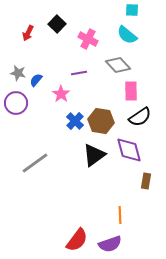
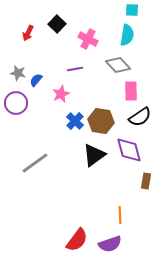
cyan semicircle: rotated 120 degrees counterclockwise
purple line: moved 4 px left, 4 px up
pink star: rotated 12 degrees clockwise
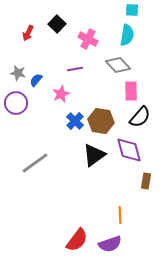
black semicircle: rotated 15 degrees counterclockwise
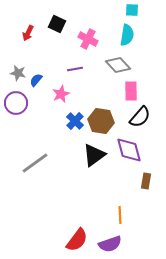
black square: rotated 18 degrees counterclockwise
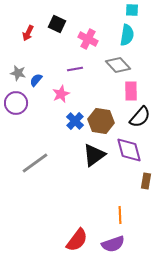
purple semicircle: moved 3 px right
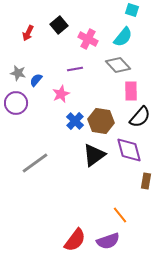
cyan square: rotated 16 degrees clockwise
black square: moved 2 px right, 1 px down; rotated 24 degrees clockwise
cyan semicircle: moved 4 px left, 2 px down; rotated 30 degrees clockwise
orange line: rotated 36 degrees counterclockwise
red semicircle: moved 2 px left
purple semicircle: moved 5 px left, 3 px up
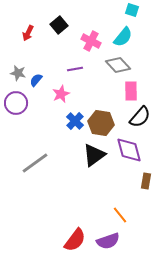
pink cross: moved 3 px right, 2 px down
brown hexagon: moved 2 px down
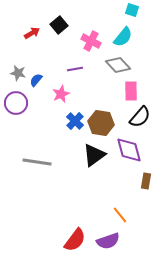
red arrow: moved 4 px right; rotated 147 degrees counterclockwise
gray line: moved 2 px right, 1 px up; rotated 44 degrees clockwise
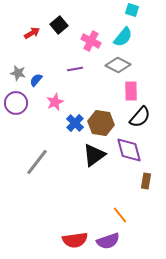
gray diamond: rotated 20 degrees counterclockwise
pink star: moved 6 px left, 8 px down
blue cross: moved 2 px down
gray line: rotated 60 degrees counterclockwise
red semicircle: rotated 45 degrees clockwise
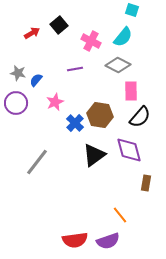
brown hexagon: moved 1 px left, 8 px up
brown rectangle: moved 2 px down
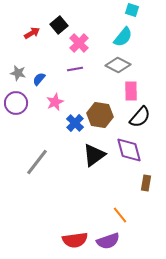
pink cross: moved 12 px left, 2 px down; rotated 18 degrees clockwise
blue semicircle: moved 3 px right, 1 px up
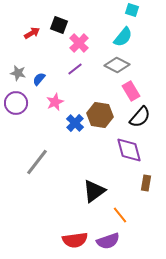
black square: rotated 30 degrees counterclockwise
gray diamond: moved 1 px left
purple line: rotated 28 degrees counterclockwise
pink rectangle: rotated 30 degrees counterclockwise
black triangle: moved 36 px down
